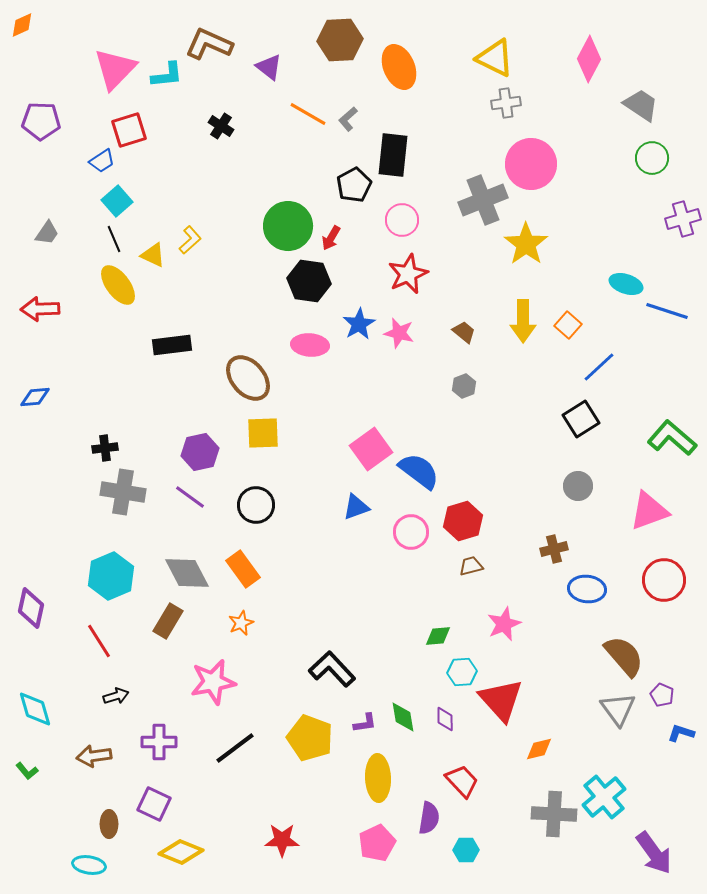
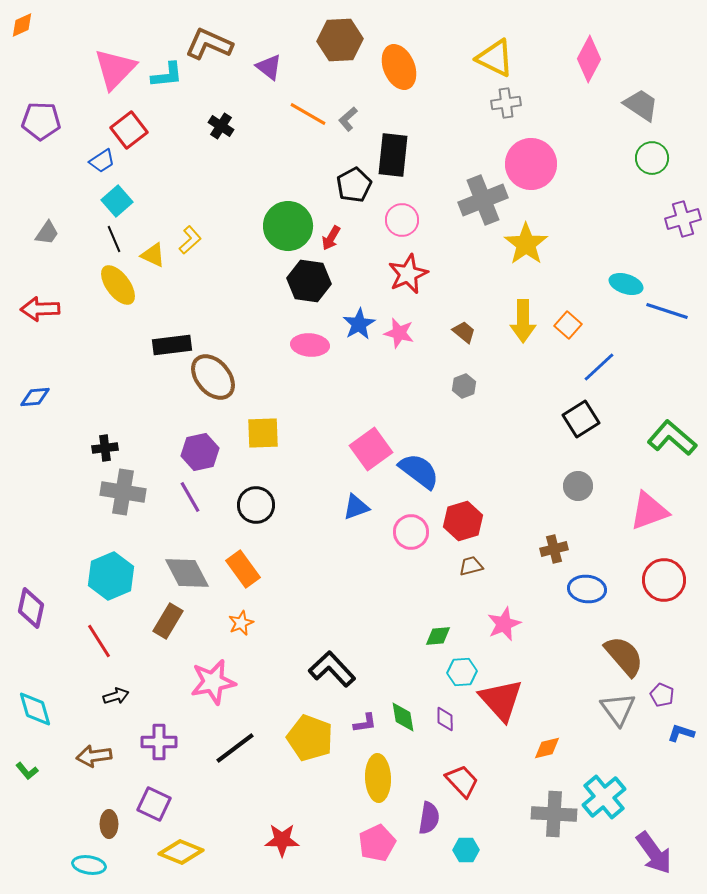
red square at (129, 130): rotated 21 degrees counterclockwise
brown ellipse at (248, 378): moved 35 px left, 1 px up
purple line at (190, 497): rotated 24 degrees clockwise
orange diamond at (539, 749): moved 8 px right, 1 px up
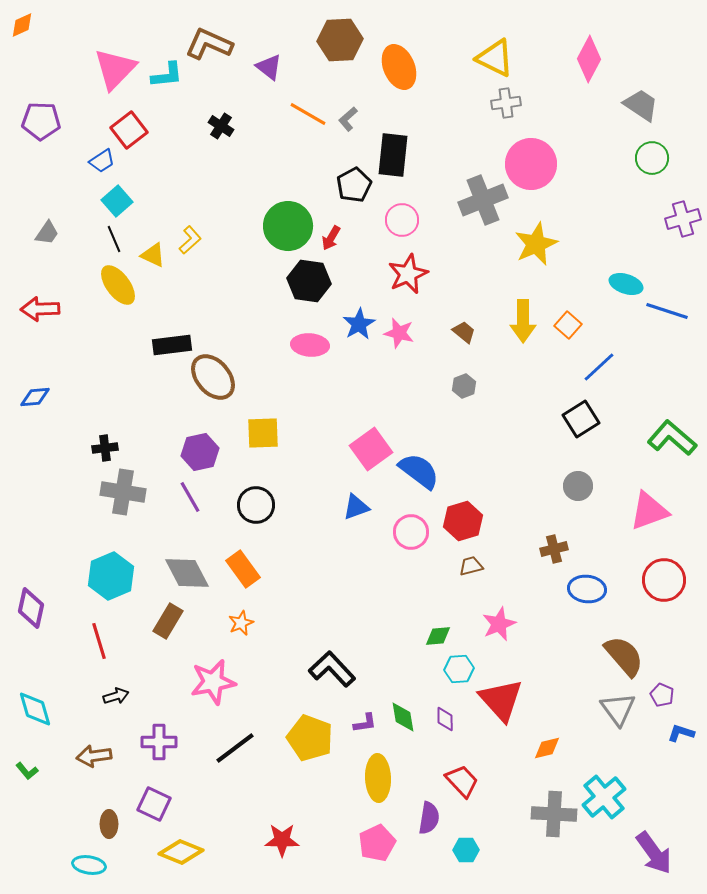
yellow star at (526, 244): moved 10 px right; rotated 12 degrees clockwise
pink star at (504, 624): moved 5 px left
red line at (99, 641): rotated 15 degrees clockwise
cyan hexagon at (462, 672): moved 3 px left, 3 px up
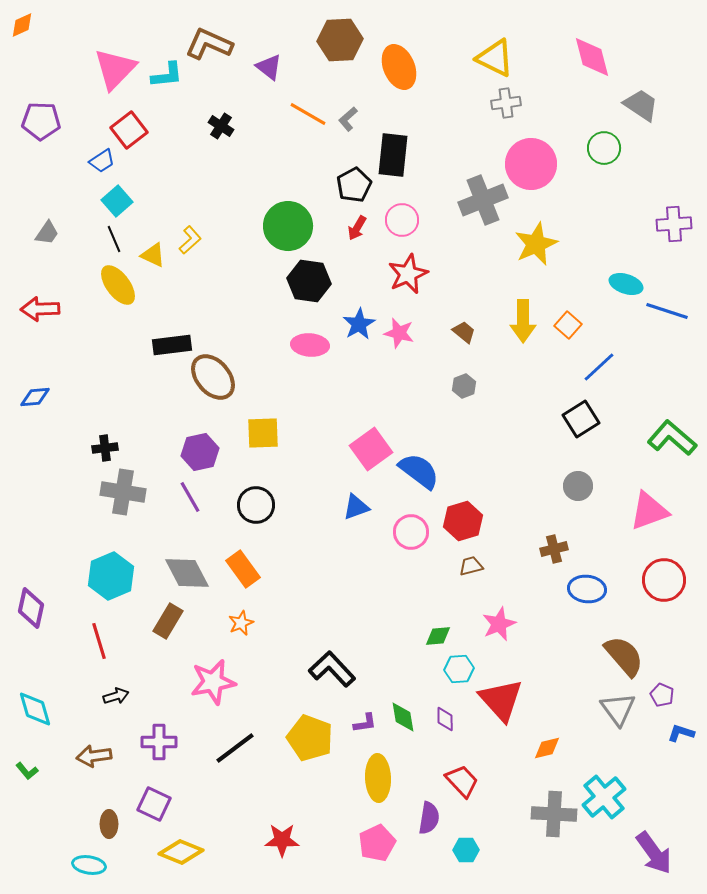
pink diamond at (589, 59): moved 3 px right, 2 px up; rotated 42 degrees counterclockwise
green circle at (652, 158): moved 48 px left, 10 px up
purple cross at (683, 219): moved 9 px left, 5 px down; rotated 12 degrees clockwise
red arrow at (331, 238): moved 26 px right, 10 px up
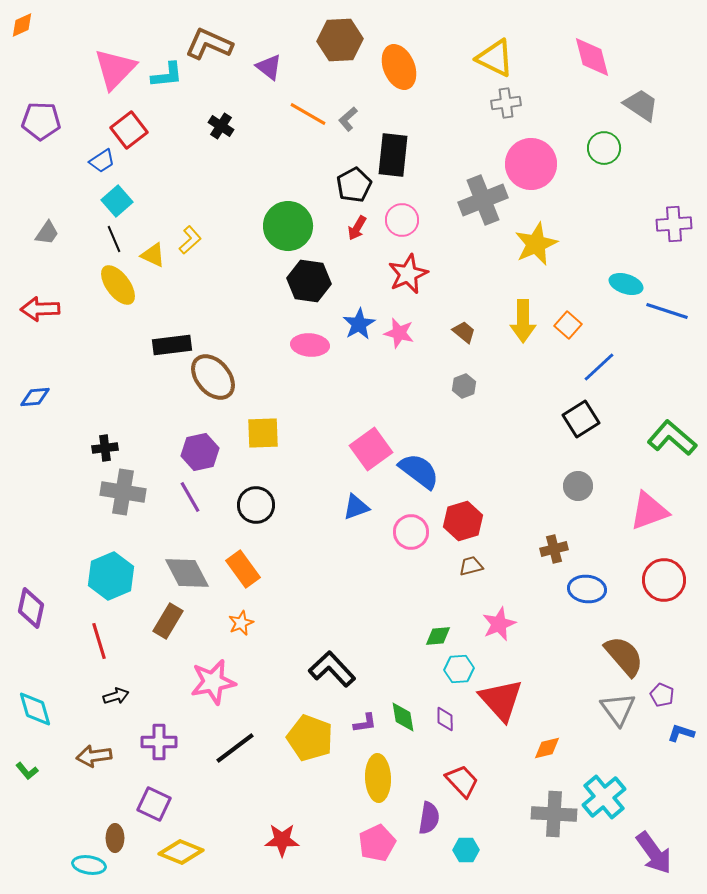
brown ellipse at (109, 824): moved 6 px right, 14 px down
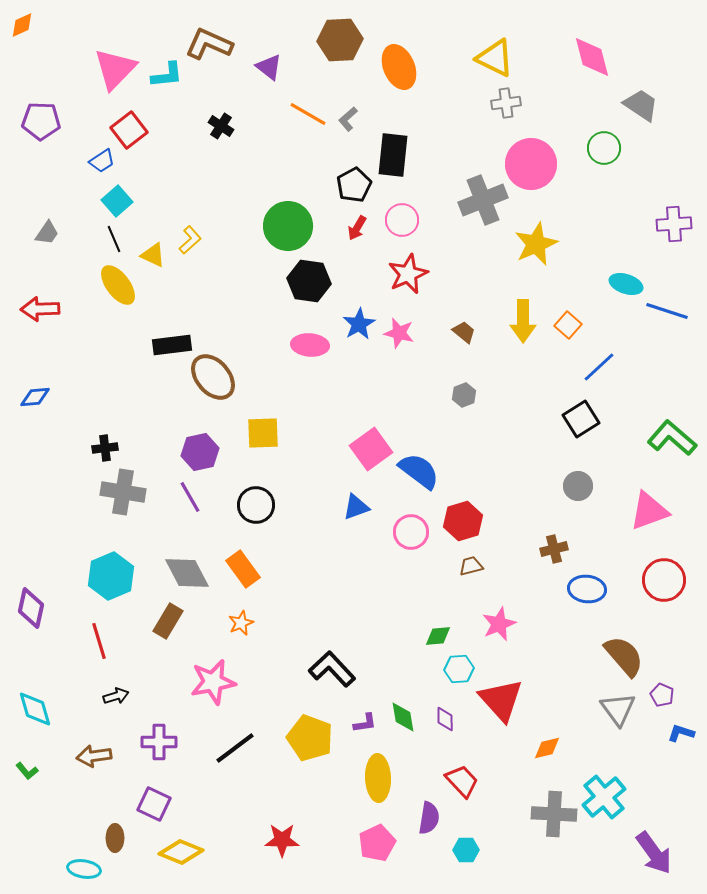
gray hexagon at (464, 386): moved 9 px down
cyan ellipse at (89, 865): moved 5 px left, 4 px down
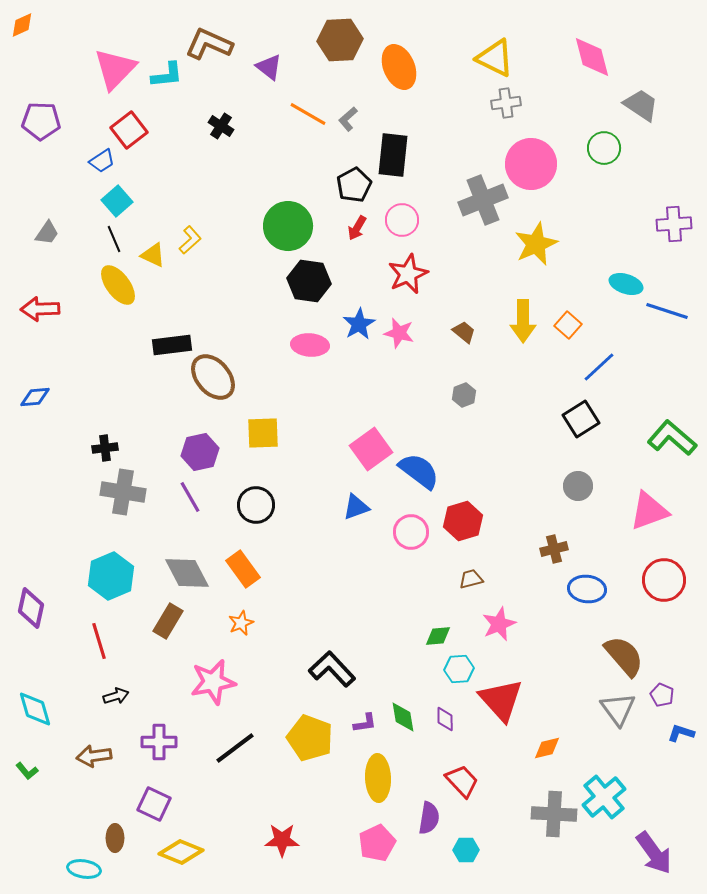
brown trapezoid at (471, 566): moved 13 px down
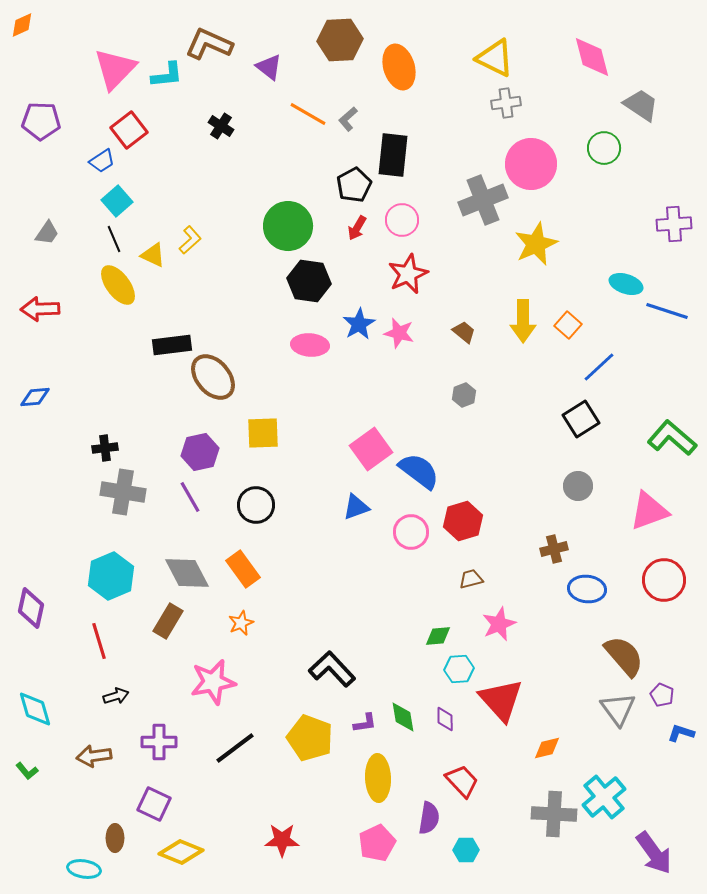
orange ellipse at (399, 67): rotated 6 degrees clockwise
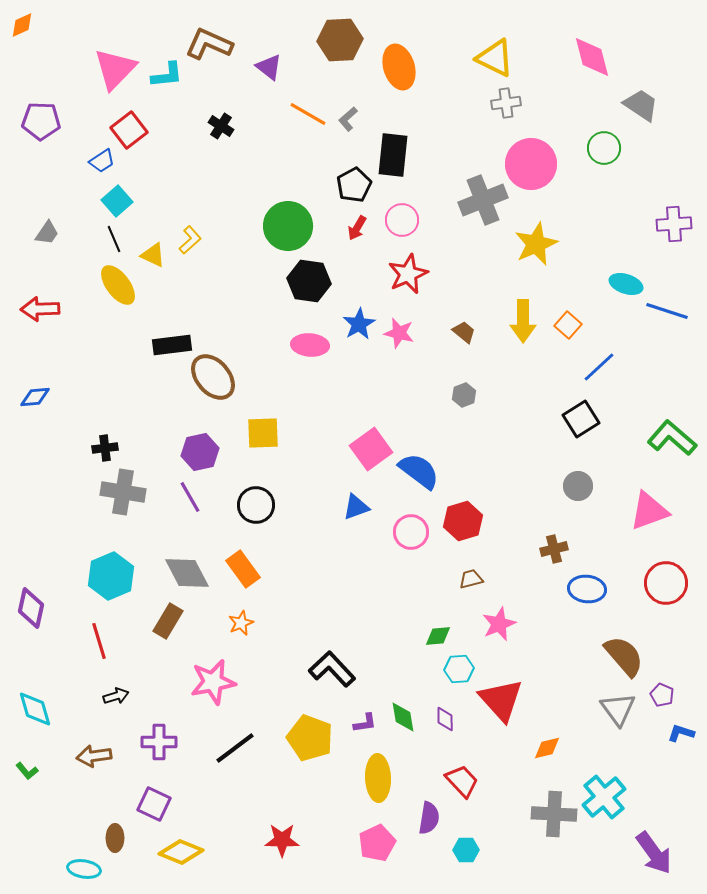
red circle at (664, 580): moved 2 px right, 3 px down
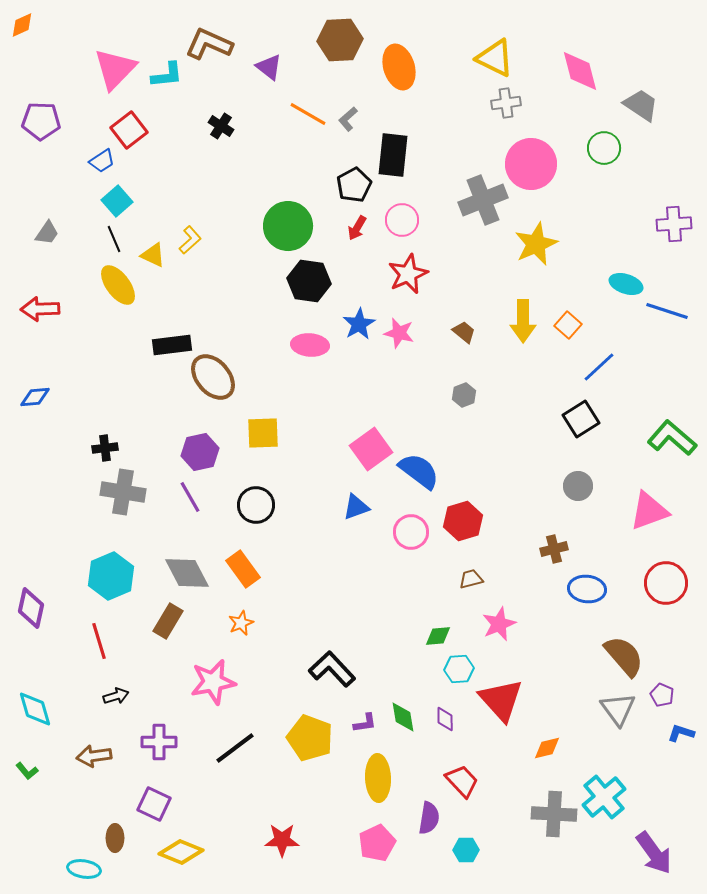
pink diamond at (592, 57): moved 12 px left, 14 px down
